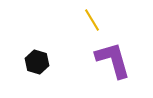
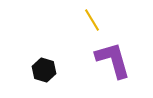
black hexagon: moved 7 px right, 8 px down
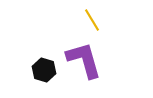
purple L-shape: moved 29 px left
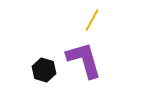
yellow line: rotated 60 degrees clockwise
